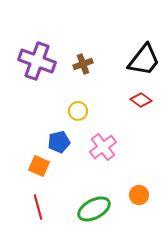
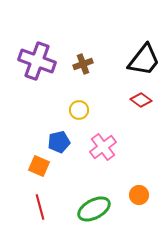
yellow circle: moved 1 px right, 1 px up
red line: moved 2 px right
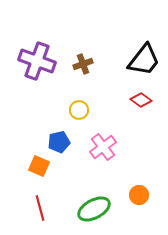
red line: moved 1 px down
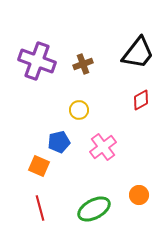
black trapezoid: moved 6 px left, 7 px up
red diamond: rotated 65 degrees counterclockwise
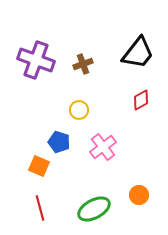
purple cross: moved 1 px left, 1 px up
blue pentagon: rotated 30 degrees clockwise
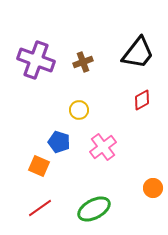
brown cross: moved 2 px up
red diamond: moved 1 px right
orange circle: moved 14 px right, 7 px up
red line: rotated 70 degrees clockwise
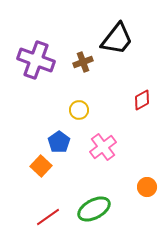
black trapezoid: moved 21 px left, 14 px up
blue pentagon: rotated 20 degrees clockwise
orange square: moved 2 px right; rotated 20 degrees clockwise
orange circle: moved 6 px left, 1 px up
red line: moved 8 px right, 9 px down
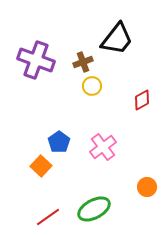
yellow circle: moved 13 px right, 24 px up
